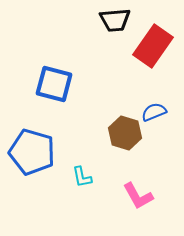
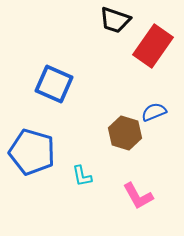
black trapezoid: rotated 24 degrees clockwise
blue square: rotated 9 degrees clockwise
cyan L-shape: moved 1 px up
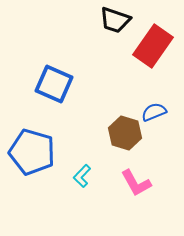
cyan L-shape: rotated 55 degrees clockwise
pink L-shape: moved 2 px left, 13 px up
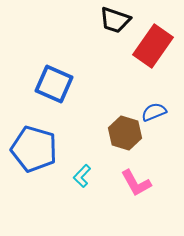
blue pentagon: moved 2 px right, 3 px up
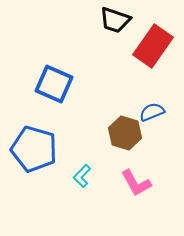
blue semicircle: moved 2 px left
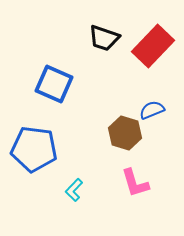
black trapezoid: moved 11 px left, 18 px down
red rectangle: rotated 9 degrees clockwise
blue semicircle: moved 2 px up
blue pentagon: rotated 9 degrees counterclockwise
cyan L-shape: moved 8 px left, 14 px down
pink L-shape: moved 1 px left; rotated 12 degrees clockwise
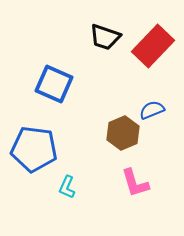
black trapezoid: moved 1 px right, 1 px up
brown hexagon: moved 2 px left; rotated 20 degrees clockwise
cyan L-shape: moved 7 px left, 3 px up; rotated 20 degrees counterclockwise
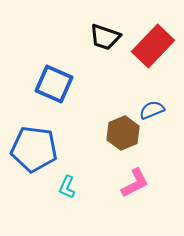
pink L-shape: rotated 100 degrees counterclockwise
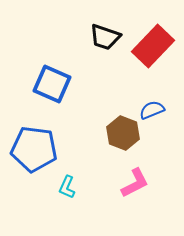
blue square: moved 2 px left
brown hexagon: rotated 16 degrees counterclockwise
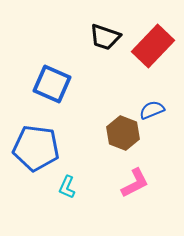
blue pentagon: moved 2 px right, 1 px up
